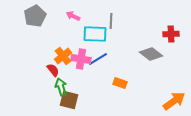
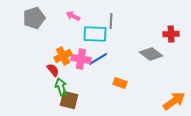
gray pentagon: moved 1 px left, 2 px down; rotated 10 degrees clockwise
orange cross: rotated 12 degrees clockwise
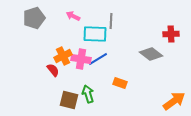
green arrow: moved 27 px right, 7 px down
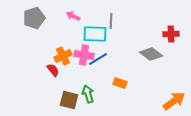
pink cross: moved 3 px right, 4 px up
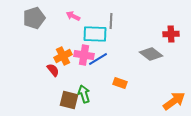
green arrow: moved 4 px left
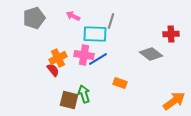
gray line: rotated 14 degrees clockwise
orange cross: moved 5 px left, 2 px down
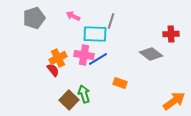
brown square: rotated 30 degrees clockwise
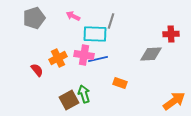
gray diamond: rotated 40 degrees counterclockwise
blue line: rotated 18 degrees clockwise
red semicircle: moved 16 px left
brown square: rotated 18 degrees clockwise
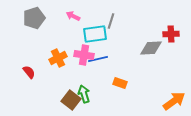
cyan rectangle: rotated 10 degrees counterclockwise
gray diamond: moved 6 px up
red semicircle: moved 8 px left, 2 px down
brown square: moved 2 px right; rotated 24 degrees counterclockwise
